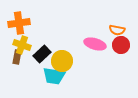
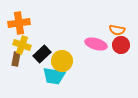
pink ellipse: moved 1 px right
brown rectangle: moved 1 px left, 2 px down
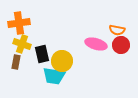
yellow cross: moved 1 px up
black rectangle: rotated 60 degrees counterclockwise
brown rectangle: moved 3 px down
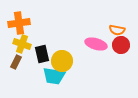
brown rectangle: rotated 16 degrees clockwise
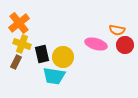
orange cross: rotated 30 degrees counterclockwise
red circle: moved 4 px right
yellow circle: moved 1 px right, 4 px up
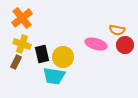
orange cross: moved 3 px right, 5 px up
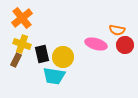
brown rectangle: moved 2 px up
